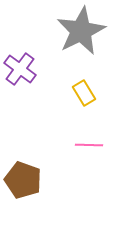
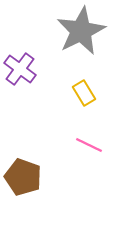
pink line: rotated 24 degrees clockwise
brown pentagon: moved 3 px up
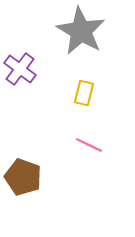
gray star: rotated 15 degrees counterclockwise
yellow rectangle: rotated 45 degrees clockwise
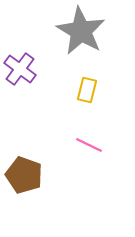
yellow rectangle: moved 3 px right, 3 px up
brown pentagon: moved 1 px right, 2 px up
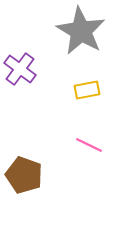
yellow rectangle: rotated 65 degrees clockwise
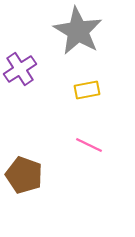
gray star: moved 3 px left
purple cross: rotated 20 degrees clockwise
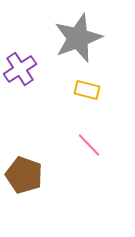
gray star: moved 7 px down; rotated 21 degrees clockwise
yellow rectangle: rotated 25 degrees clockwise
pink line: rotated 20 degrees clockwise
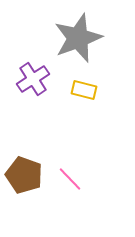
purple cross: moved 13 px right, 10 px down
yellow rectangle: moved 3 px left
pink line: moved 19 px left, 34 px down
